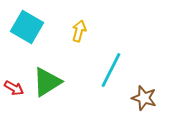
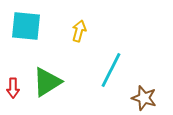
cyan square: moved 1 px left, 1 px up; rotated 24 degrees counterclockwise
red arrow: moved 1 px left; rotated 60 degrees clockwise
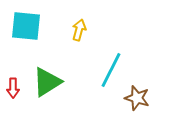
yellow arrow: moved 1 px up
brown star: moved 7 px left
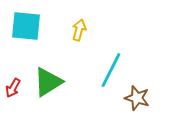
green triangle: moved 1 px right
red arrow: rotated 30 degrees clockwise
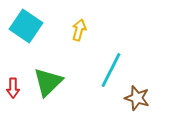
cyan square: rotated 28 degrees clockwise
green triangle: rotated 12 degrees counterclockwise
red arrow: rotated 30 degrees counterclockwise
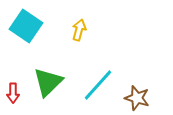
cyan line: moved 13 px left, 15 px down; rotated 15 degrees clockwise
red arrow: moved 5 px down
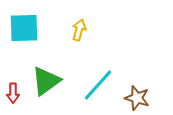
cyan square: moved 2 px left, 2 px down; rotated 36 degrees counterclockwise
green triangle: moved 2 px left, 1 px up; rotated 8 degrees clockwise
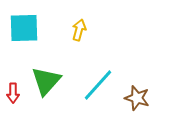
green triangle: rotated 12 degrees counterclockwise
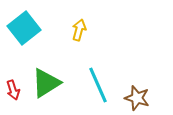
cyan square: rotated 36 degrees counterclockwise
green triangle: moved 2 px down; rotated 16 degrees clockwise
cyan line: rotated 66 degrees counterclockwise
red arrow: moved 3 px up; rotated 18 degrees counterclockwise
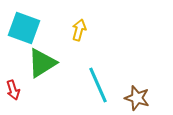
cyan square: rotated 32 degrees counterclockwise
green triangle: moved 4 px left, 20 px up
